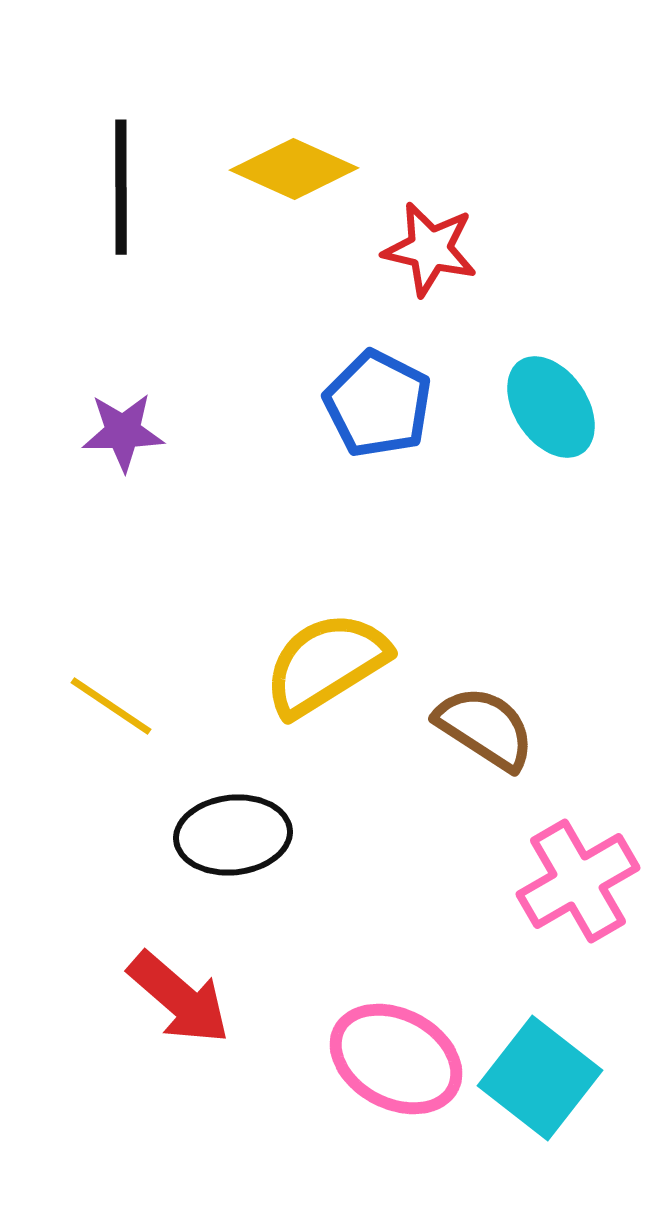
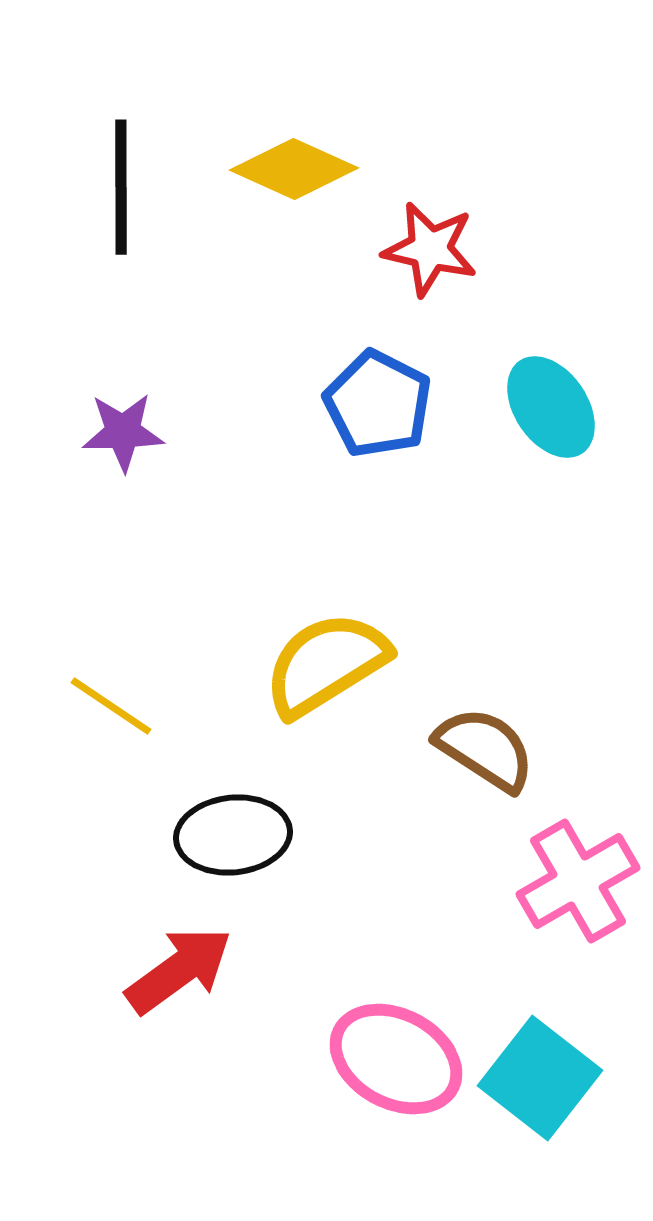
brown semicircle: moved 21 px down
red arrow: moved 28 px up; rotated 77 degrees counterclockwise
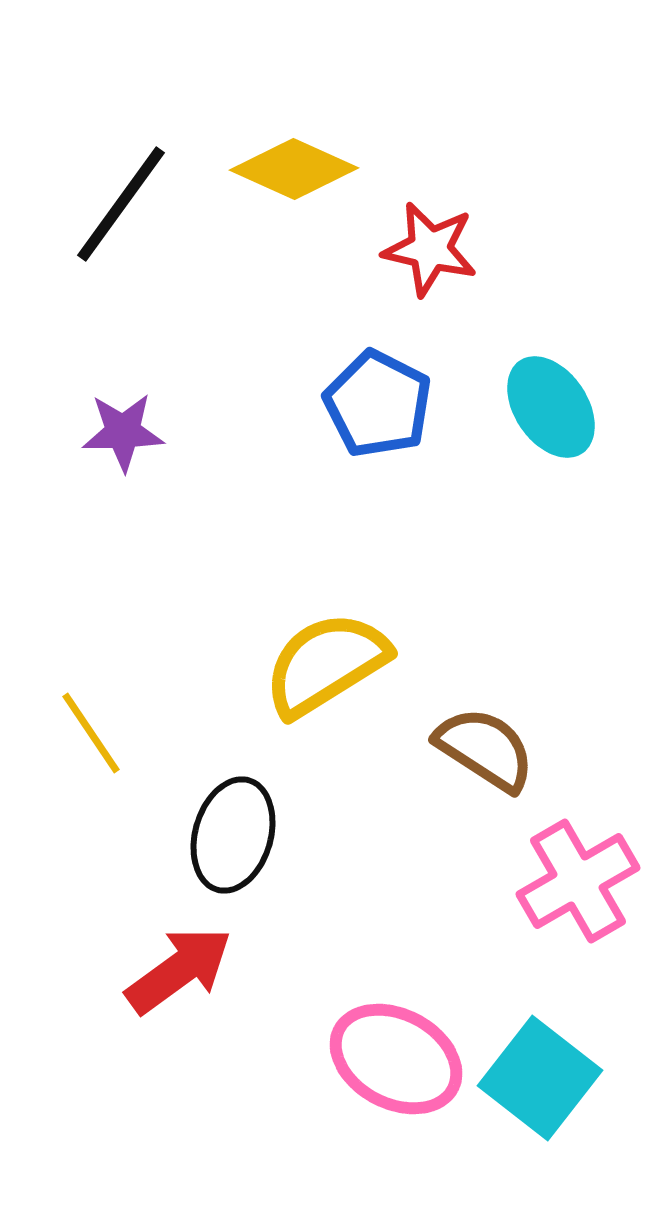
black line: moved 17 px down; rotated 36 degrees clockwise
yellow line: moved 20 px left, 27 px down; rotated 22 degrees clockwise
black ellipse: rotated 68 degrees counterclockwise
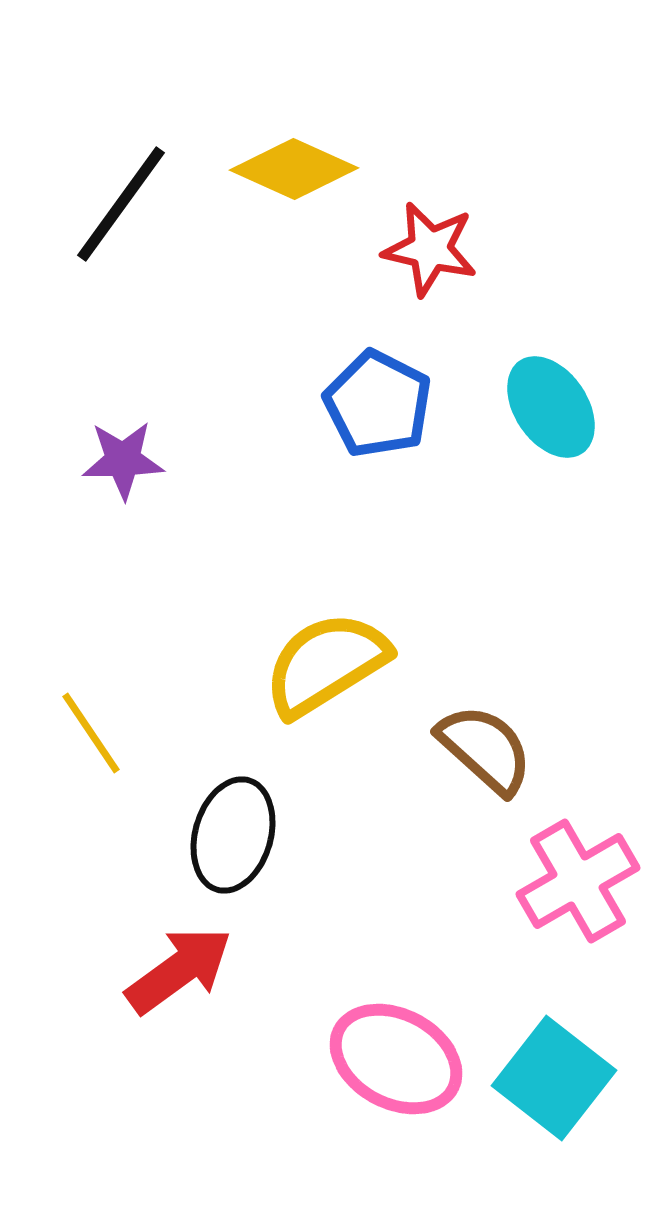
purple star: moved 28 px down
brown semicircle: rotated 9 degrees clockwise
cyan square: moved 14 px right
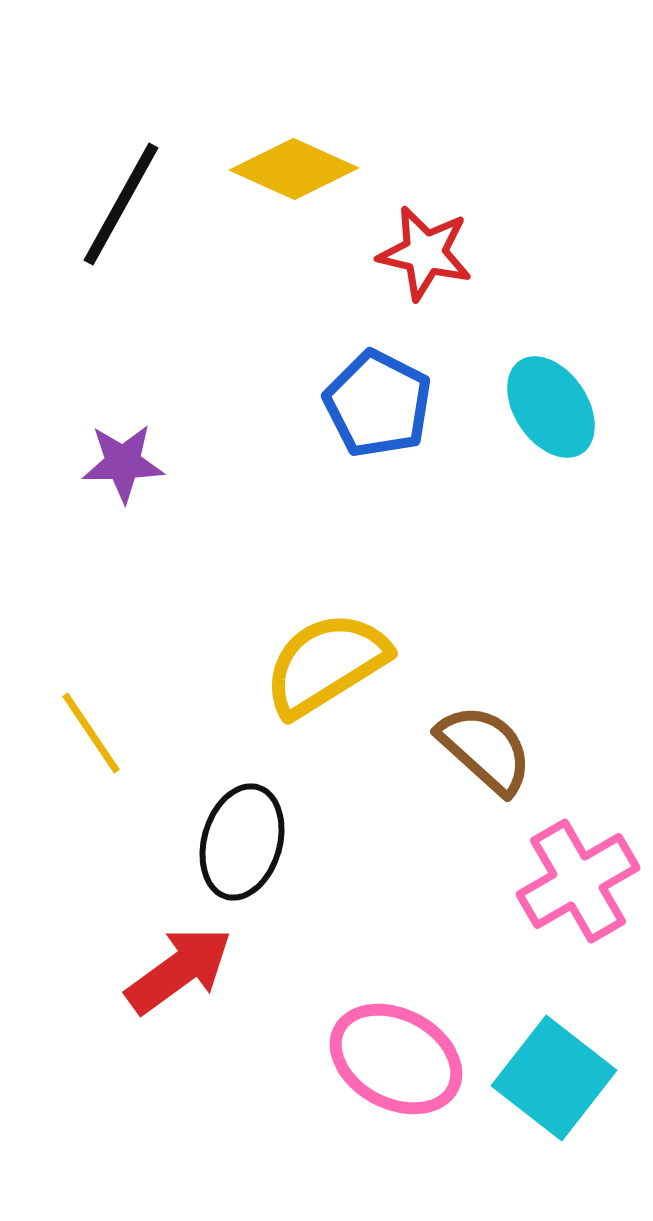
black line: rotated 7 degrees counterclockwise
red star: moved 5 px left, 4 px down
purple star: moved 3 px down
black ellipse: moved 9 px right, 7 px down
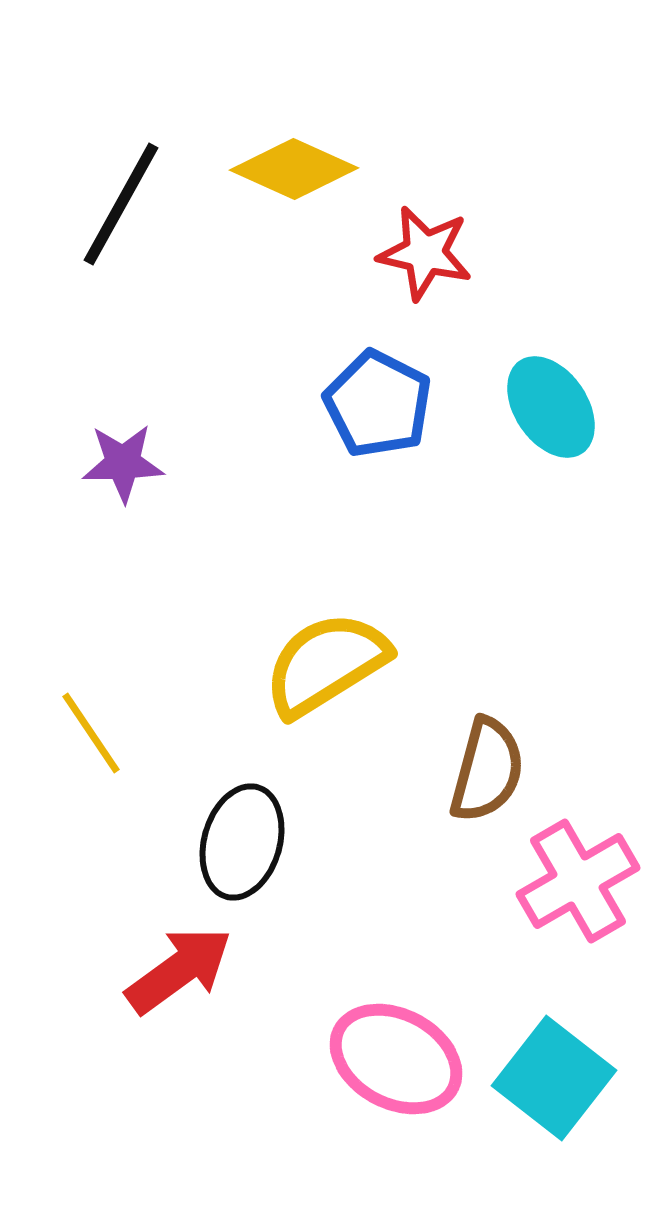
brown semicircle: moved 2 px right, 21 px down; rotated 63 degrees clockwise
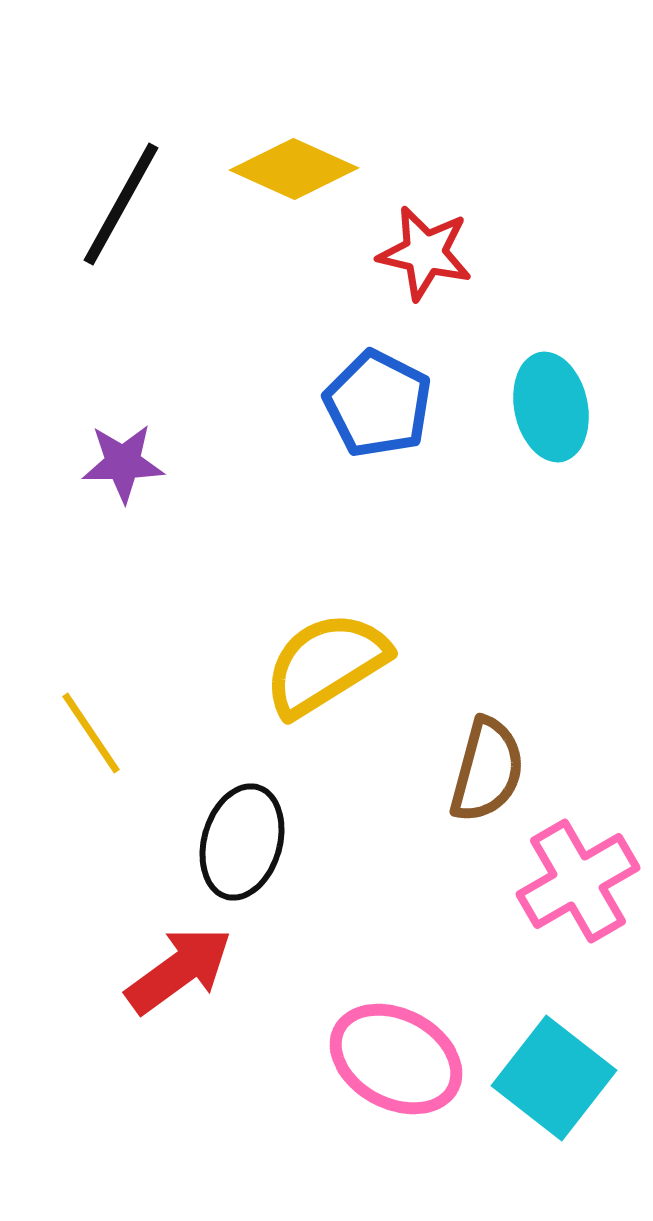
cyan ellipse: rotated 22 degrees clockwise
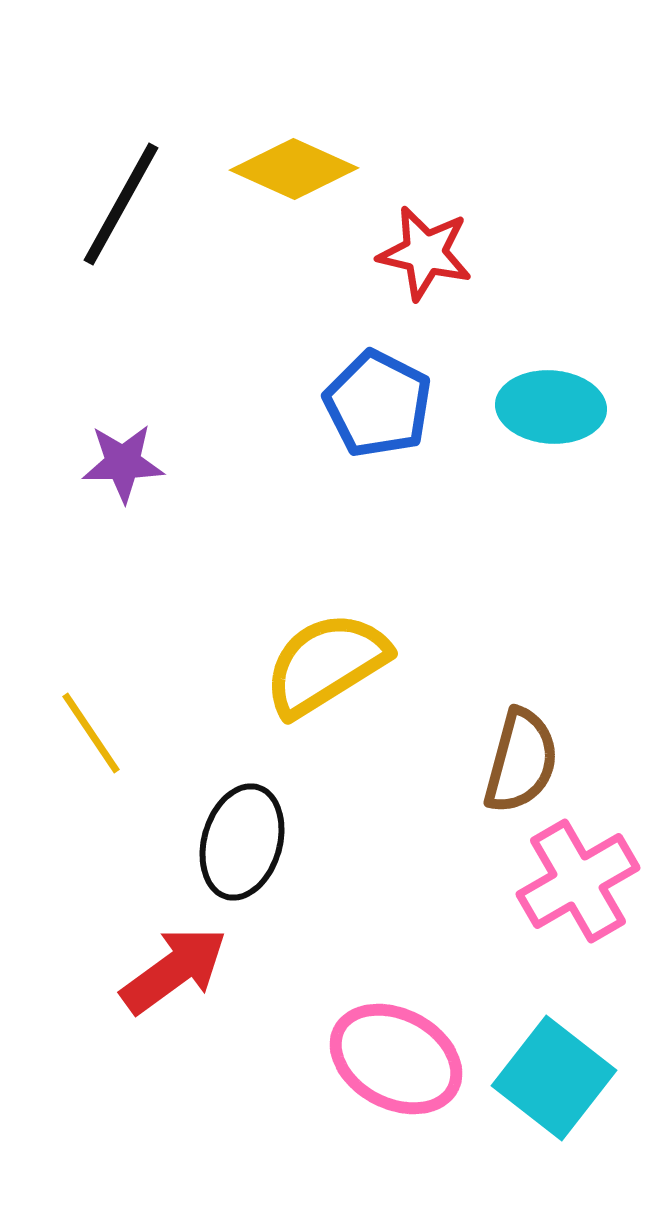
cyan ellipse: rotated 74 degrees counterclockwise
brown semicircle: moved 34 px right, 9 px up
red arrow: moved 5 px left
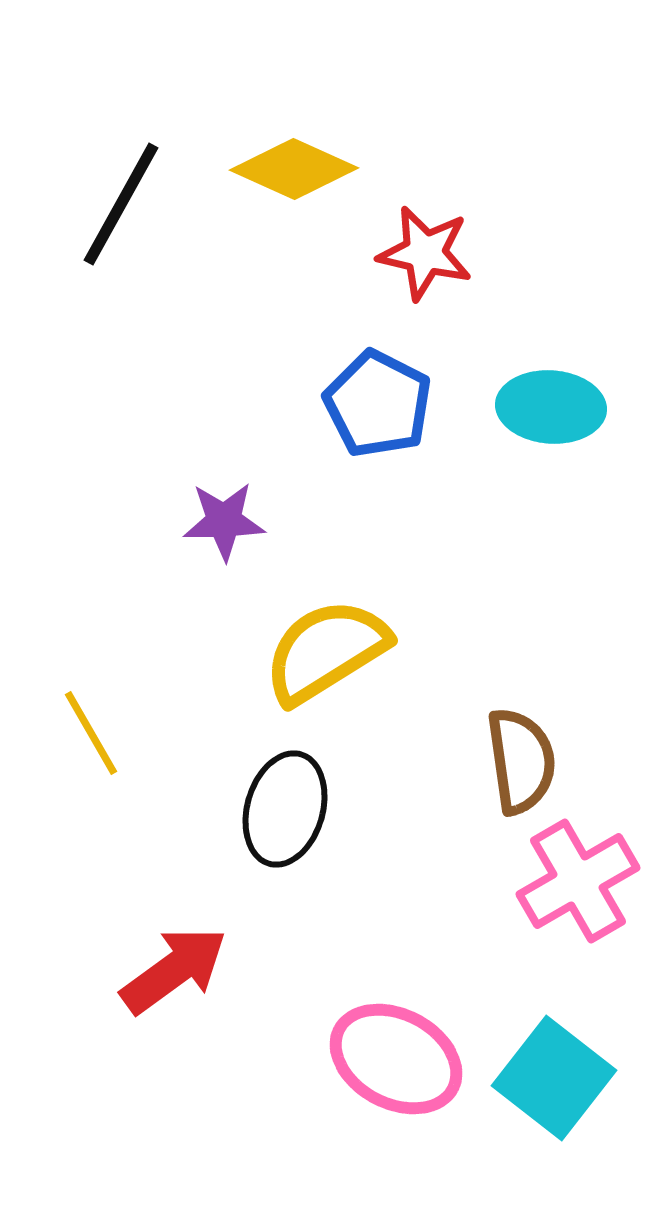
purple star: moved 101 px right, 58 px down
yellow semicircle: moved 13 px up
yellow line: rotated 4 degrees clockwise
brown semicircle: rotated 23 degrees counterclockwise
black ellipse: moved 43 px right, 33 px up
